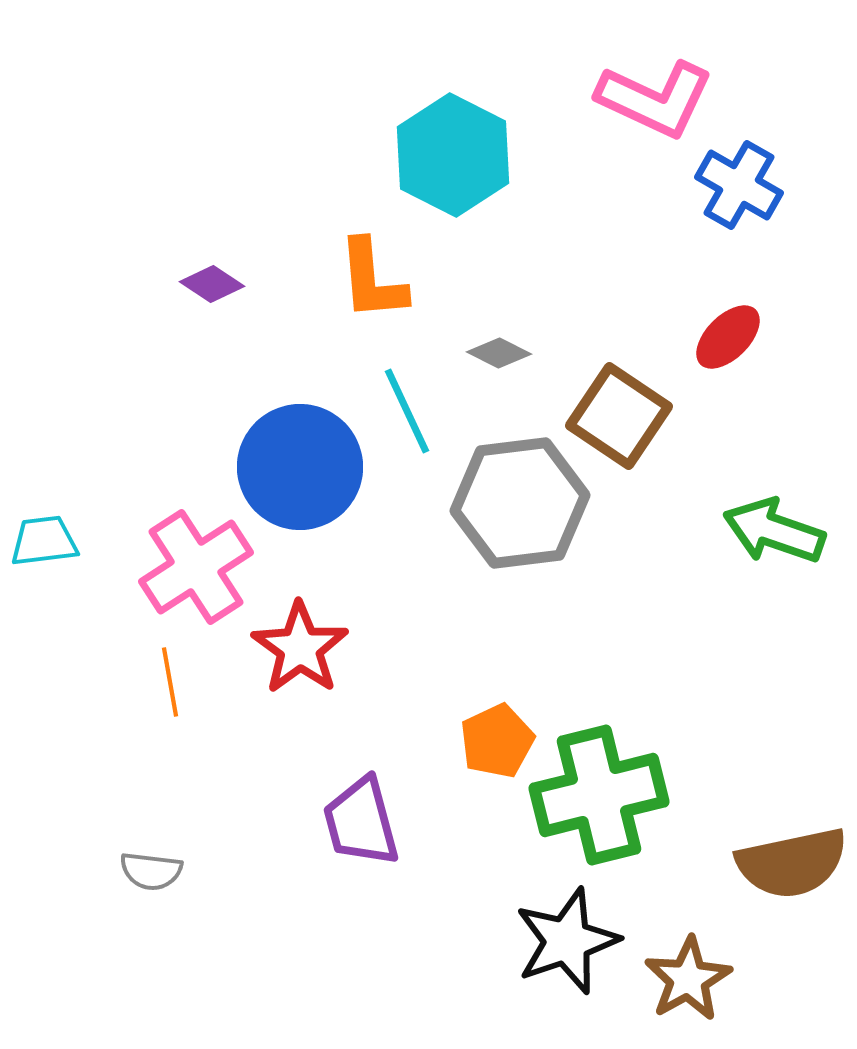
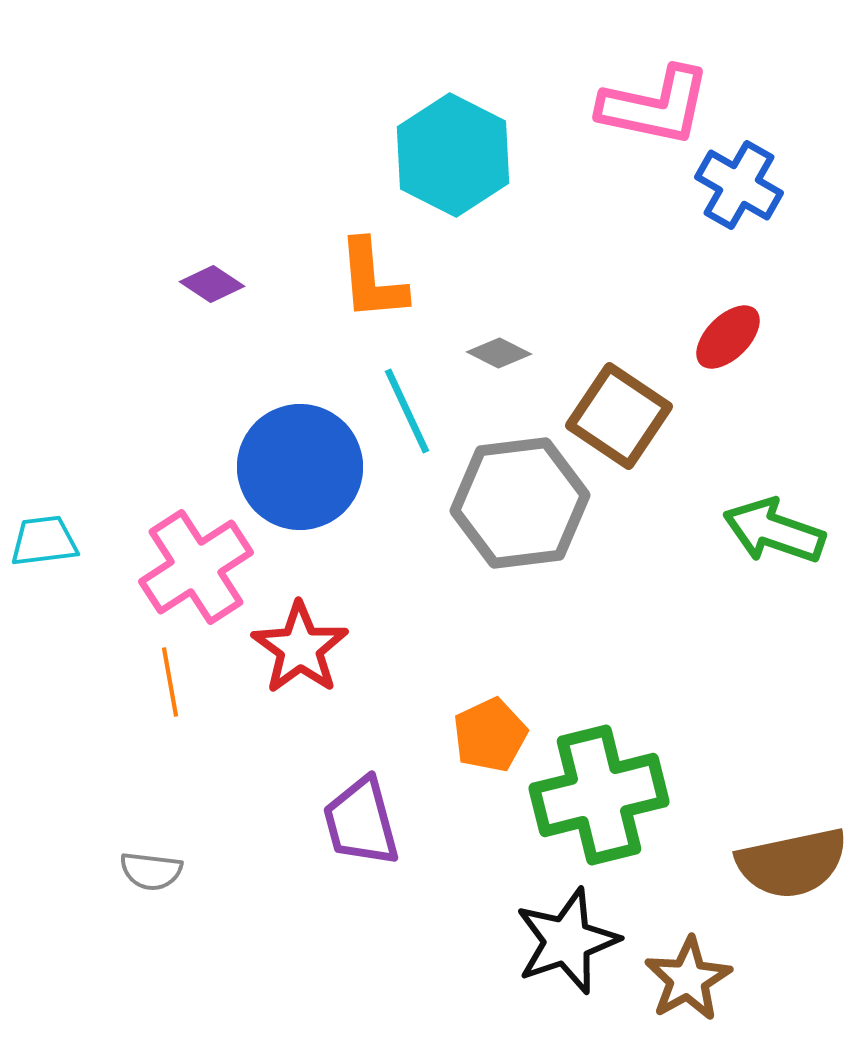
pink L-shape: moved 7 px down; rotated 13 degrees counterclockwise
orange pentagon: moved 7 px left, 6 px up
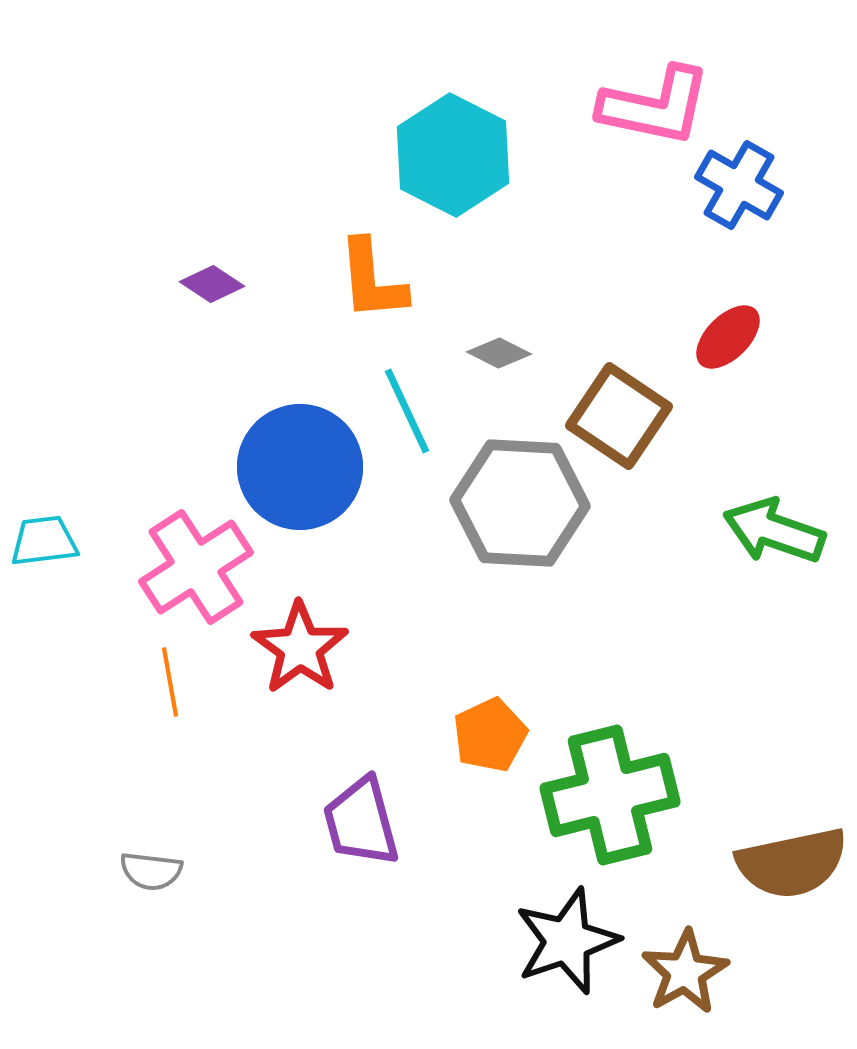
gray hexagon: rotated 10 degrees clockwise
green cross: moved 11 px right
brown star: moved 3 px left, 7 px up
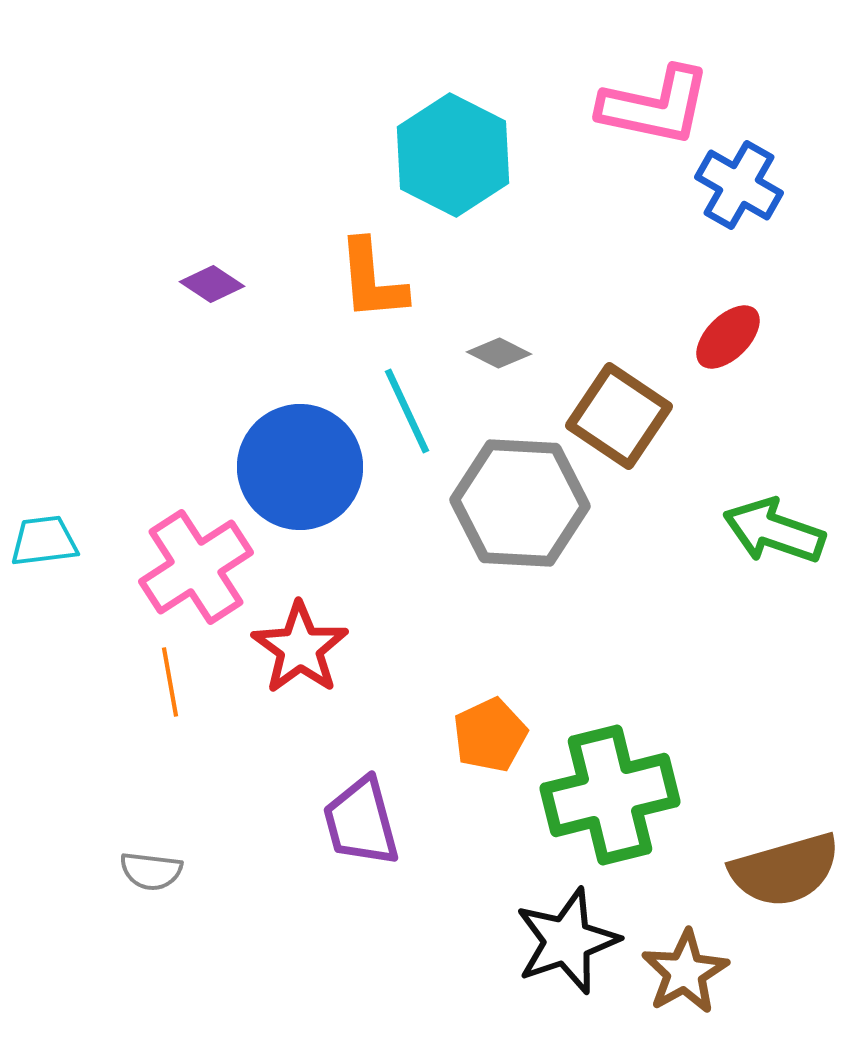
brown semicircle: moved 7 px left, 7 px down; rotated 4 degrees counterclockwise
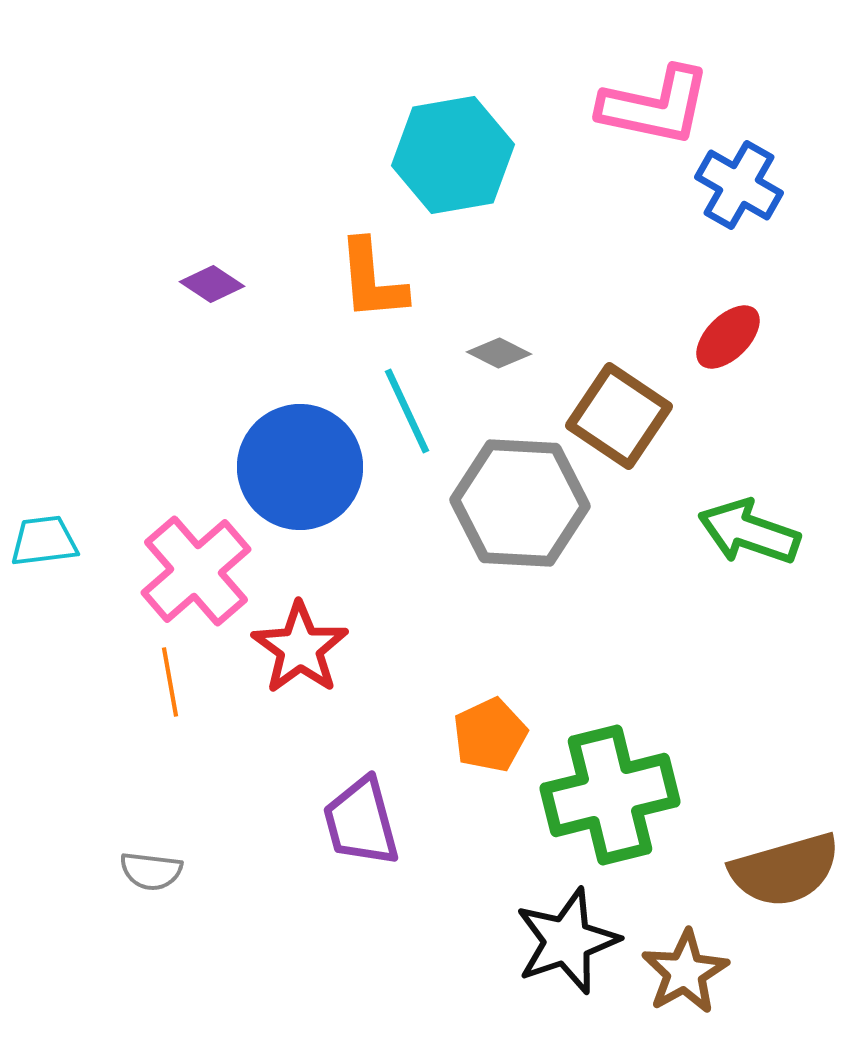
cyan hexagon: rotated 23 degrees clockwise
green arrow: moved 25 px left, 1 px down
pink cross: moved 4 px down; rotated 8 degrees counterclockwise
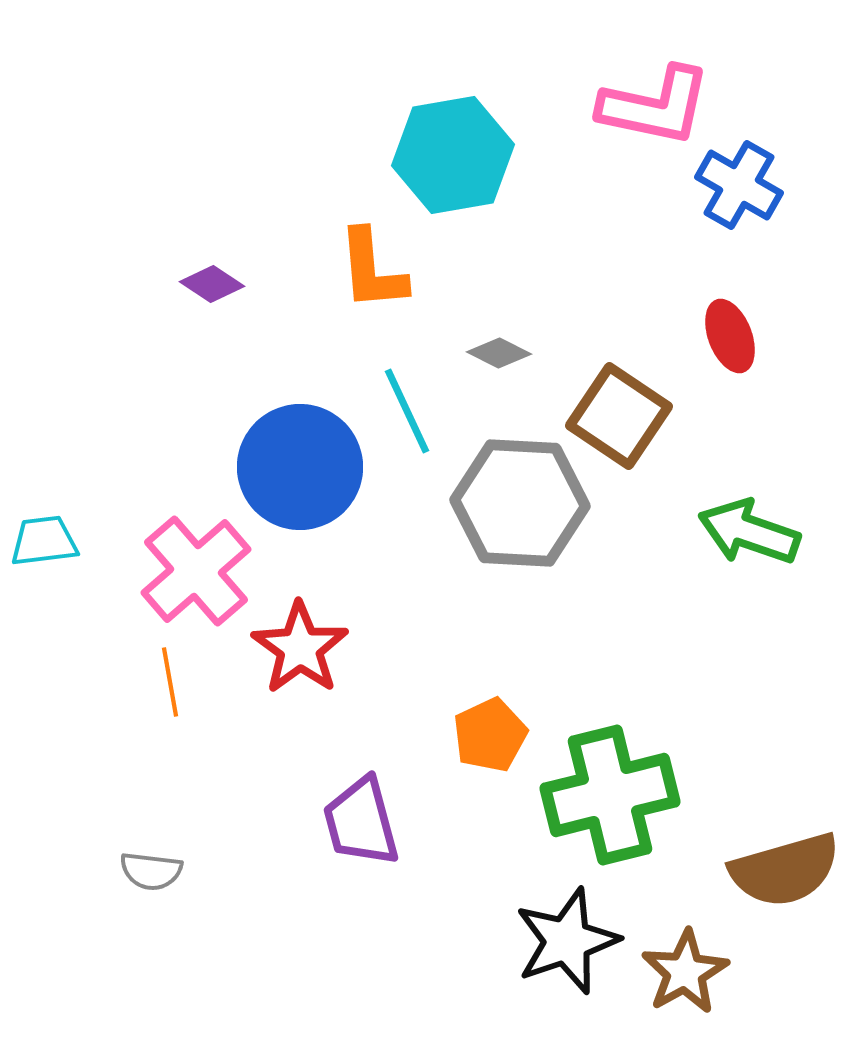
orange L-shape: moved 10 px up
red ellipse: moved 2 px right, 1 px up; rotated 66 degrees counterclockwise
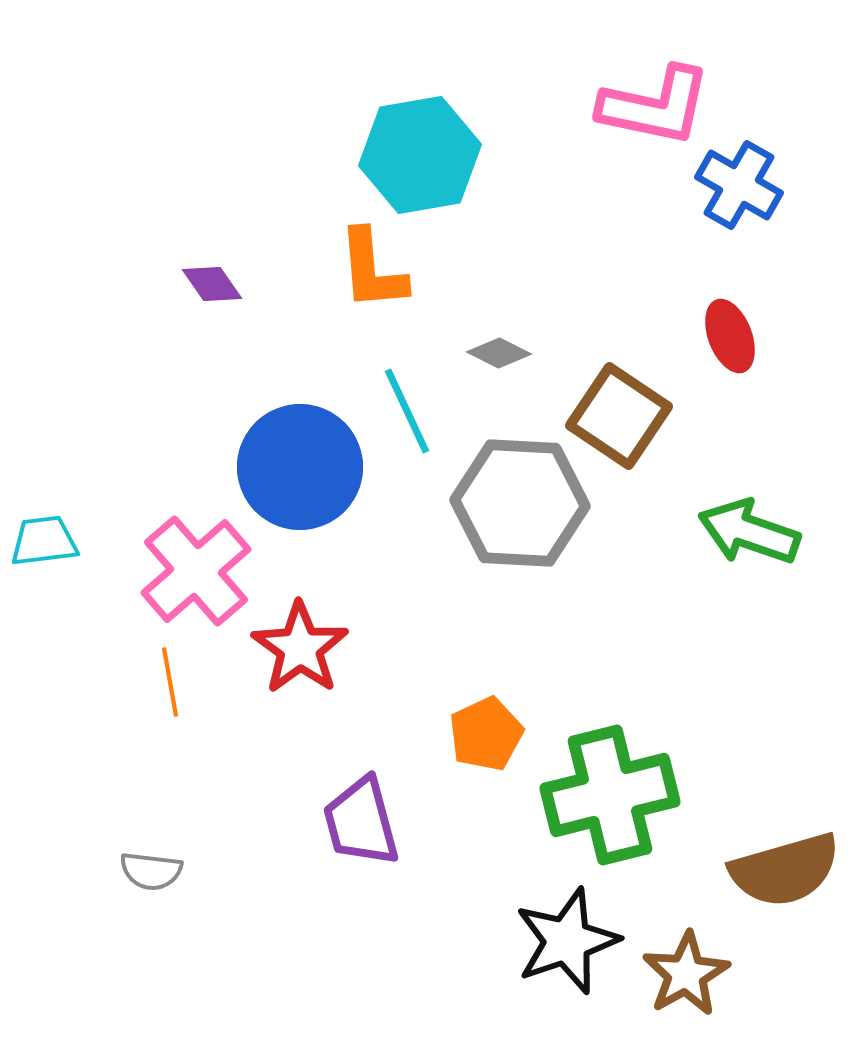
cyan hexagon: moved 33 px left
purple diamond: rotated 22 degrees clockwise
orange pentagon: moved 4 px left, 1 px up
brown star: moved 1 px right, 2 px down
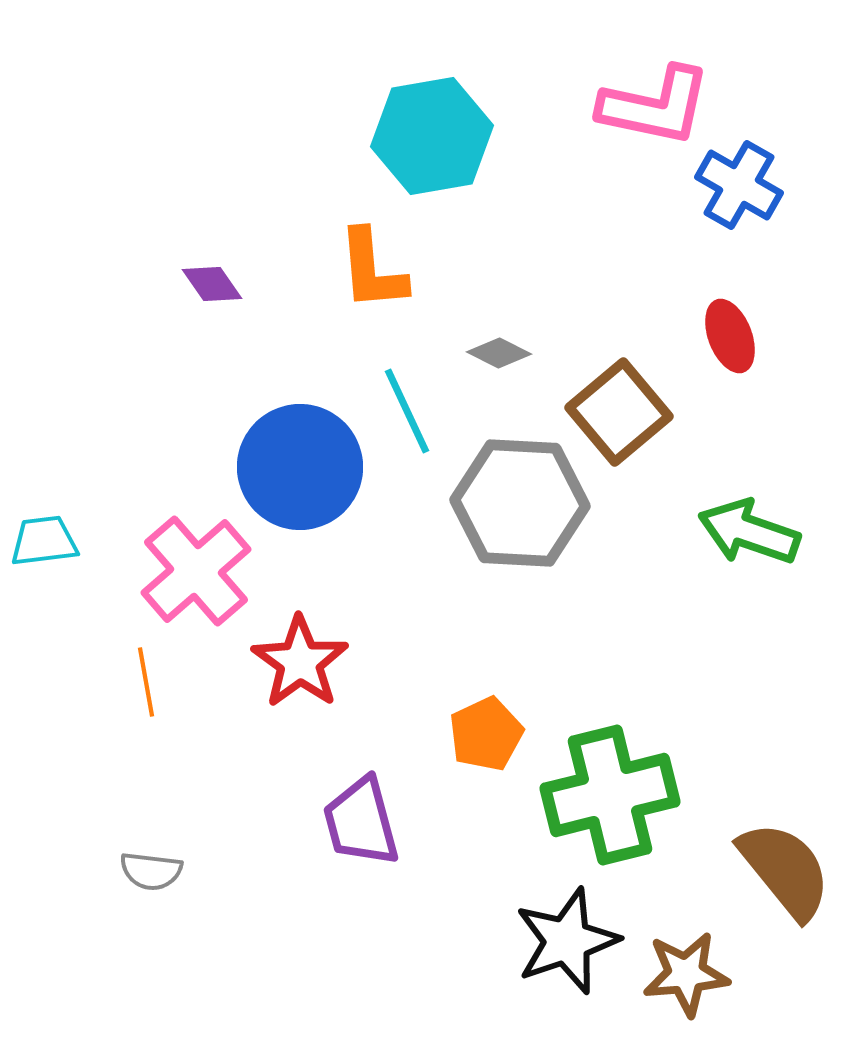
cyan hexagon: moved 12 px right, 19 px up
brown square: moved 4 px up; rotated 16 degrees clockwise
red star: moved 14 px down
orange line: moved 24 px left
brown semicircle: rotated 113 degrees counterclockwise
brown star: rotated 24 degrees clockwise
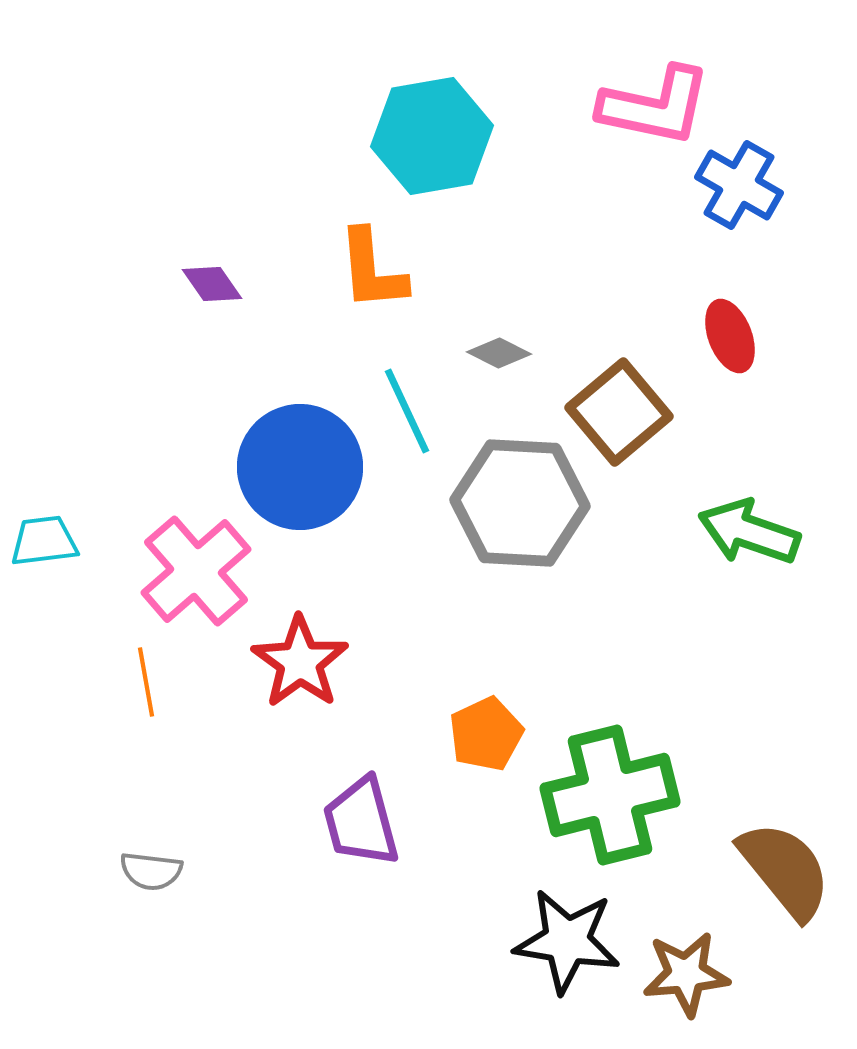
black star: rotated 28 degrees clockwise
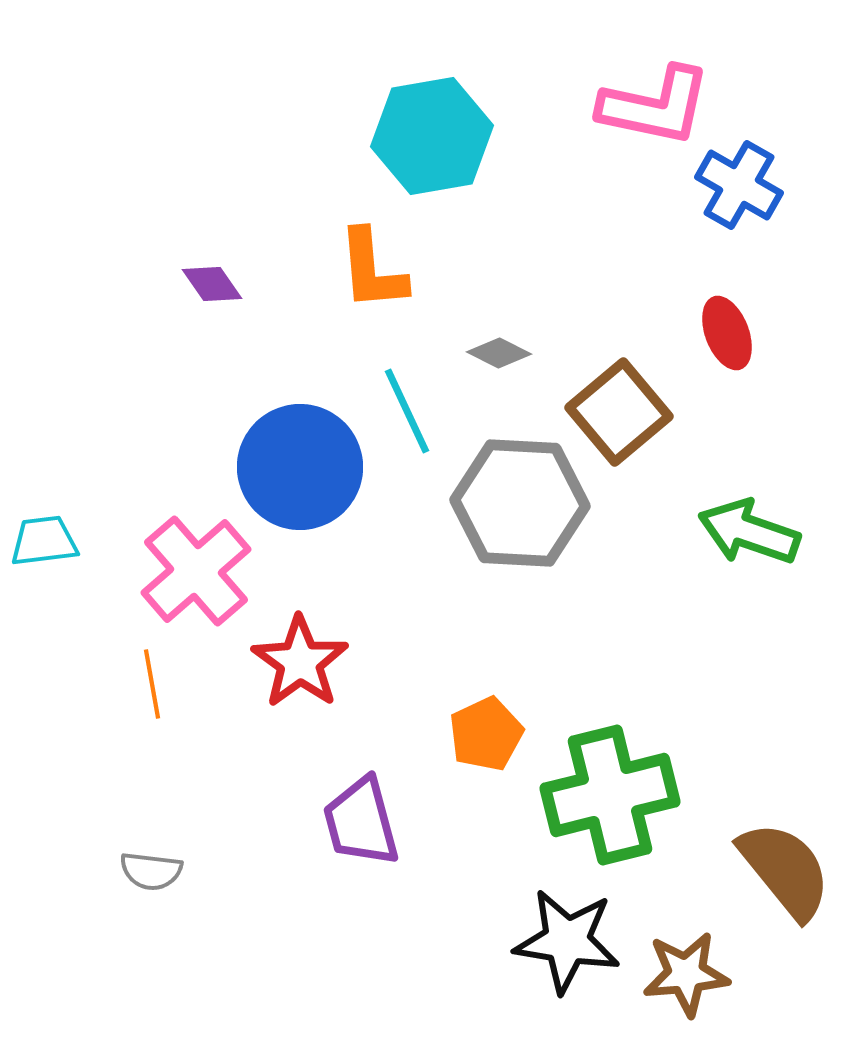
red ellipse: moved 3 px left, 3 px up
orange line: moved 6 px right, 2 px down
